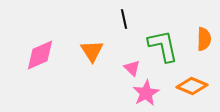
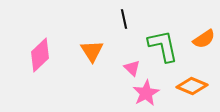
orange semicircle: rotated 55 degrees clockwise
pink diamond: rotated 20 degrees counterclockwise
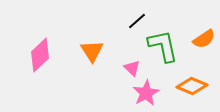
black line: moved 13 px right, 2 px down; rotated 60 degrees clockwise
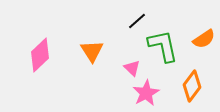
orange diamond: rotated 76 degrees counterclockwise
